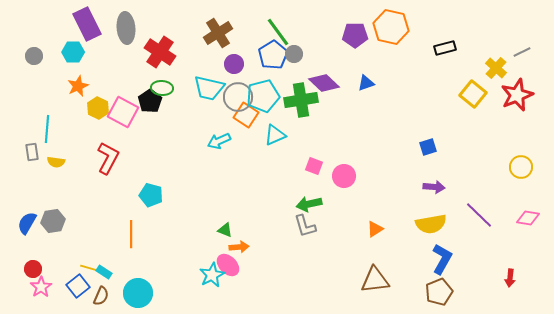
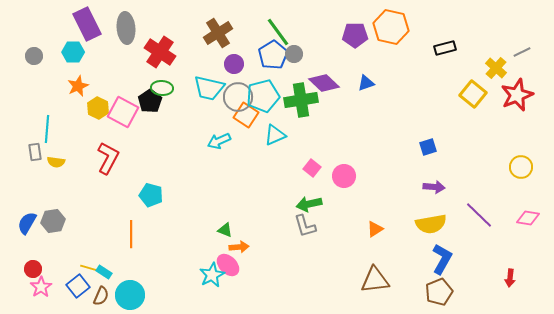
gray rectangle at (32, 152): moved 3 px right
pink square at (314, 166): moved 2 px left, 2 px down; rotated 18 degrees clockwise
cyan circle at (138, 293): moved 8 px left, 2 px down
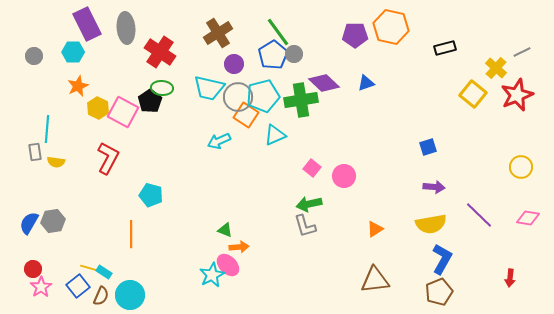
blue semicircle at (27, 223): moved 2 px right
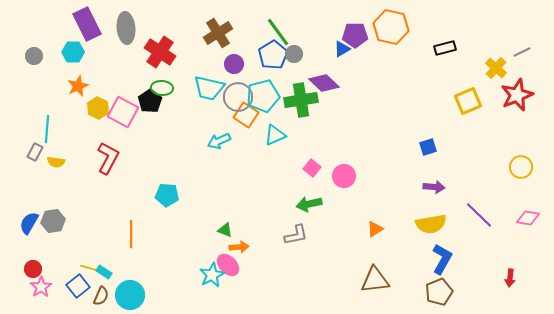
blue triangle at (366, 83): moved 24 px left, 34 px up; rotated 12 degrees counterclockwise
yellow square at (473, 94): moved 5 px left, 7 px down; rotated 28 degrees clockwise
gray rectangle at (35, 152): rotated 36 degrees clockwise
cyan pentagon at (151, 195): moved 16 px right; rotated 10 degrees counterclockwise
gray L-shape at (305, 226): moved 9 px left, 9 px down; rotated 85 degrees counterclockwise
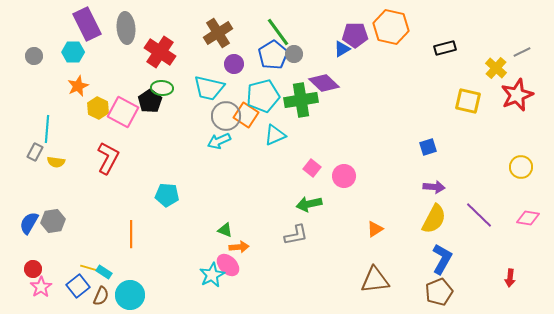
gray circle at (238, 97): moved 12 px left, 19 px down
yellow square at (468, 101): rotated 36 degrees clockwise
yellow semicircle at (431, 224): moved 3 px right, 5 px up; rotated 52 degrees counterclockwise
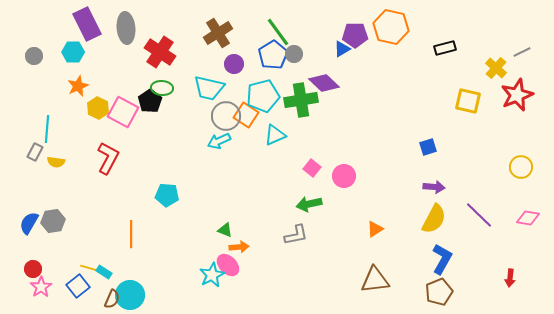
brown semicircle at (101, 296): moved 11 px right, 3 px down
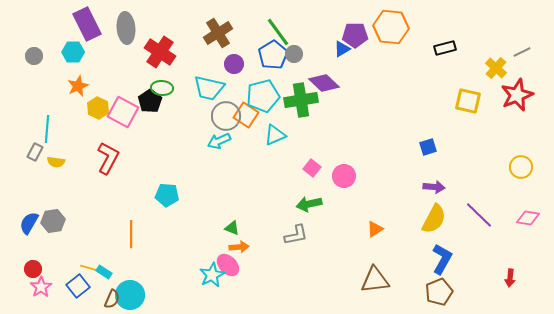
orange hexagon at (391, 27): rotated 8 degrees counterclockwise
green triangle at (225, 230): moved 7 px right, 2 px up
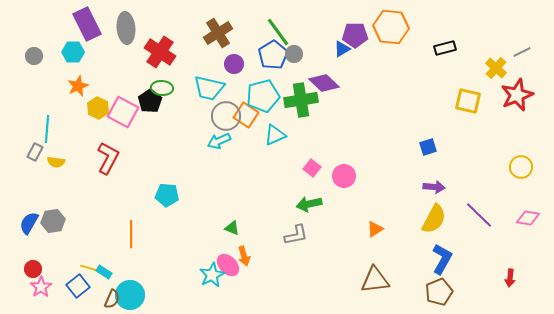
orange arrow at (239, 247): moved 5 px right, 9 px down; rotated 78 degrees clockwise
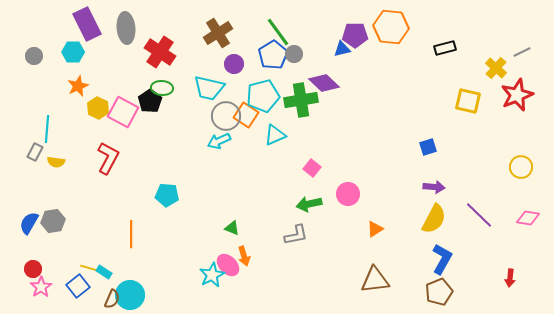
blue triangle at (342, 49): rotated 18 degrees clockwise
pink circle at (344, 176): moved 4 px right, 18 px down
